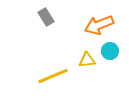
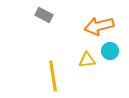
gray rectangle: moved 2 px left, 2 px up; rotated 30 degrees counterclockwise
orange arrow: moved 1 px down; rotated 8 degrees clockwise
yellow line: rotated 76 degrees counterclockwise
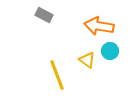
orange arrow: rotated 24 degrees clockwise
yellow triangle: rotated 42 degrees clockwise
yellow line: moved 4 px right, 1 px up; rotated 12 degrees counterclockwise
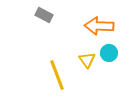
orange arrow: rotated 8 degrees counterclockwise
cyan circle: moved 1 px left, 2 px down
yellow triangle: rotated 18 degrees clockwise
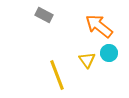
orange arrow: rotated 36 degrees clockwise
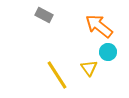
cyan circle: moved 1 px left, 1 px up
yellow triangle: moved 2 px right, 8 px down
yellow line: rotated 12 degrees counterclockwise
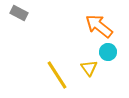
gray rectangle: moved 25 px left, 2 px up
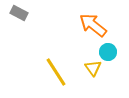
orange arrow: moved 6 px left, 1 px up
yellow triangle: moved 4 px right
yellow line: moved 1 px left, 3 px up
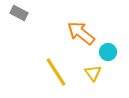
orange arrow: moved 12 px left, 8 px down
yellow triangle: moved 5 px down
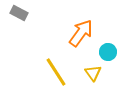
orange arrow: rotated 88 degrees clockwise
